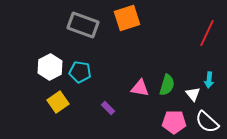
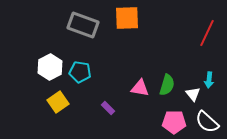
orange square: rotated 16 degrees clockwise
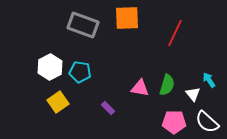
red line: moved 32 px left
cyan arrow: rotated 140 degrees clockwise
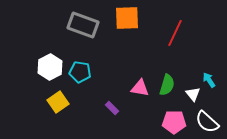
purple rectangle: moved 4 px right
